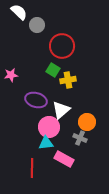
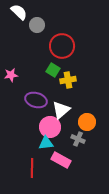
pink circle: moved 1 px right
gray cross: moved 2 px left, 1 px down
pink rectangle: moved 3 px left, 1 px down
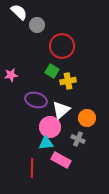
green square: moved 1 px left, 1 px down
yellow cross: moved 1 px down
orange circle: moved 4 px up
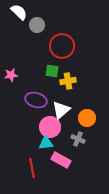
green square: rotated 24 degrees counterclockwise
red line: rotated 12 degrees counterclockwise
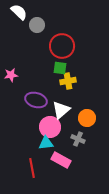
green square: moved 8 px right, 3 px up
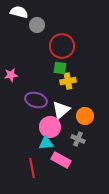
white semicircle: rotated 30 degrees counterclockwise
orange circle: moved 2 px left, 2 px up
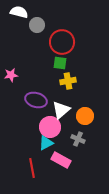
red circle: moved 4 px up
green square: moved 5 px up
cyan triangle: rotated 21 degrees counterclockwise
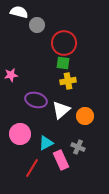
red circle: moved 2 px right, 1 px down
green square: moved 3 px right
pink circle: moved 30 px left, 7 px down
gray cross: moved 8 px down
pink rectangle: rotated 36 degrees clockwise
red line: rotated 42 degrees clockwise
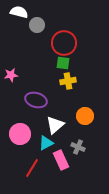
white triangle: moved 6 px left, 15 px down
